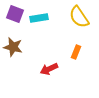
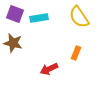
brown star: moved 4 px up
orange rectangle: moved 1 px down
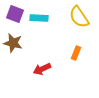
cyan rectangle: rotated 12 degrees clockwise
red arrow: moved 7 px left
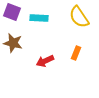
purple square: moved 3 px left, 2 px up
red arrow: moved 3 px right, 8 px up
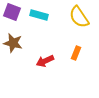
cyan rectangle: moved 3 px up; rotated 12 degrees clockwise
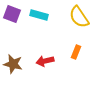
purple square: moved 2 px down
brown star: moved 21 px down
orange rectangle: moved 1 px up
red arrow: rotated 12 degrees clockwise
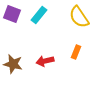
cyan rectangle: rotated 66 degrees counterclockwise
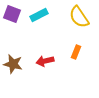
cyan rectangle: rotated 24 degrees clockwise
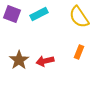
cyan rectangle: moved 1 px up
orange rectangle: moved 3 px right
brown star: moved 6 px right, 4 px up; rotated 24 degrees clockwise
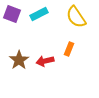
yellow semicircle: moved 3 px left
orange rectangle: moved 10 px left, 3 px up
